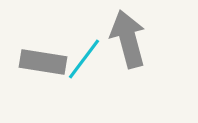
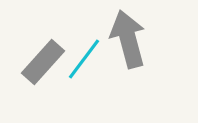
gray rectangle: rotated 57 degrees counterclockwise
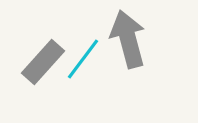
cyan line: moved 1 px left
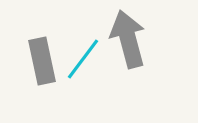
gray rectangle: moved 1 px left, 1 px up; rotated 54 degrees counterclockwise
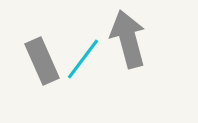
gray rectangle: rotated 12 degrees counterclockwise
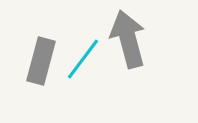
gray rectangle: moved 1 px left; rotated 39 degrees clockwise
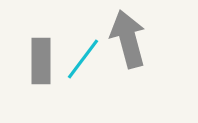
gray rectangle: rotated 15 degrees counterclockwise
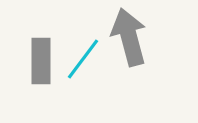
gray arrow: moved 1 px right, 2 px up
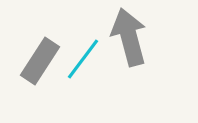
gray rectangle: moved 1 px left; rotated 33 degrees clockwise
